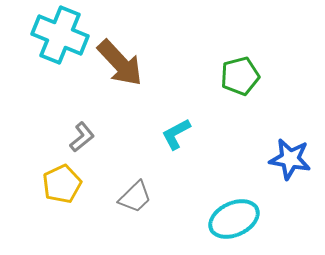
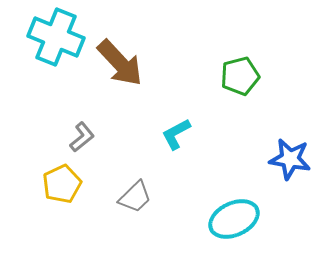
cyan cross: moved 4 px left, 2 px down
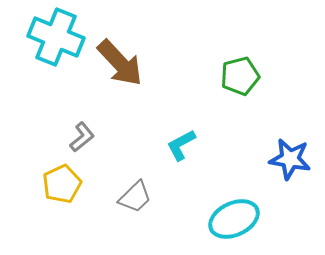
cyan L-shape: moved 5 px right, 11 px down
